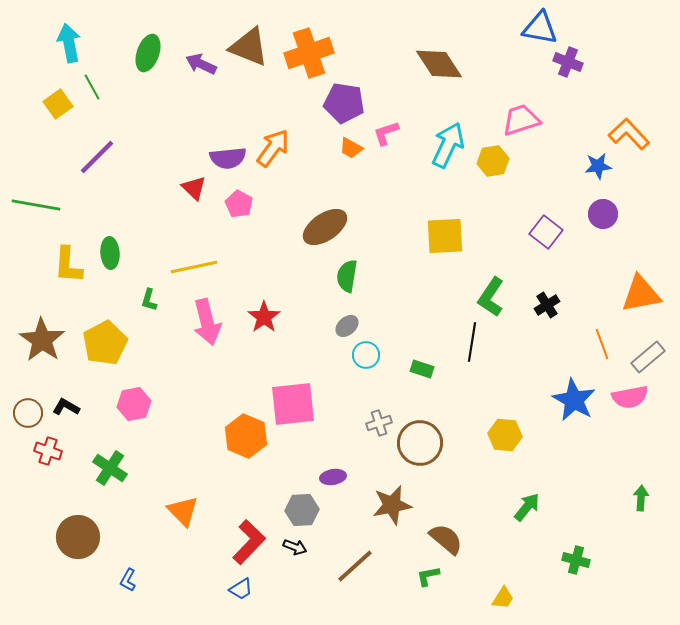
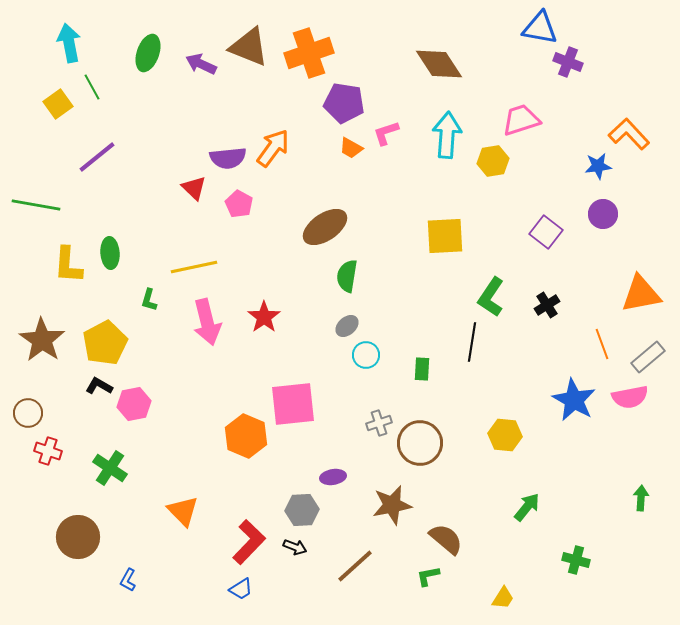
cyan arrow at (448, 145): moved 1 px left, 10 px up; rotated 21 degrees counterclockwise
purple line at (97, 157): rotated 6 degrees clockwise
green rectangle at (422, 369): rotated 75 degrees clockwise
black L-shape at (66, 407): moved 33 px right, 21 px up
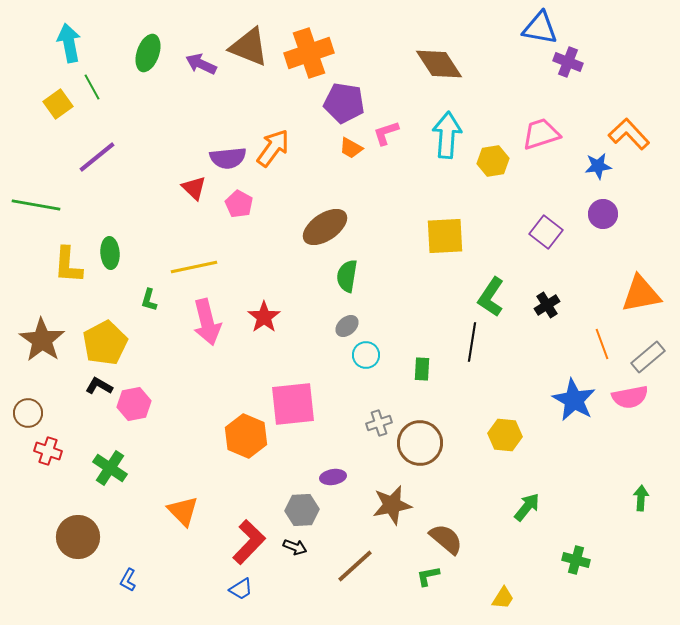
pink trapezoid at (521, 120): moved 20 px right, 14 px down
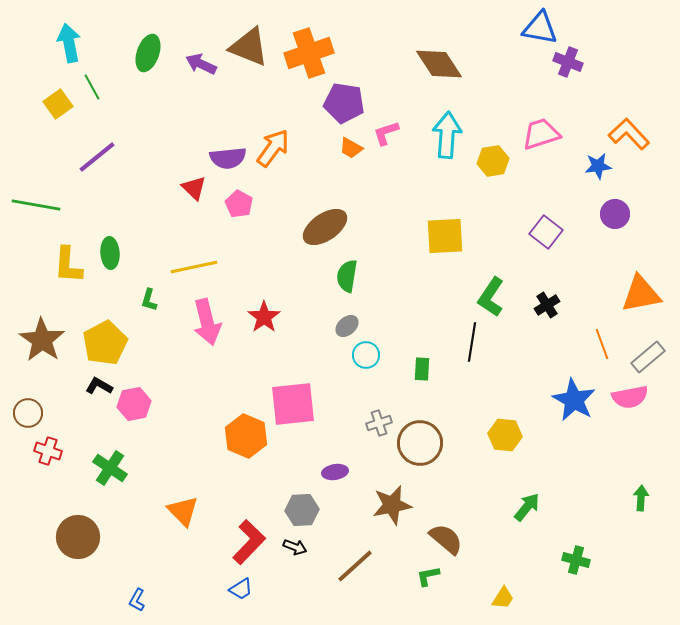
purple circle at (603, 214): moved 12 px right
purple ellipse at (333, 477): moved 2 px right, 5 px up
blue L-shape at (128, 580): moved 9 px right, 20 px down
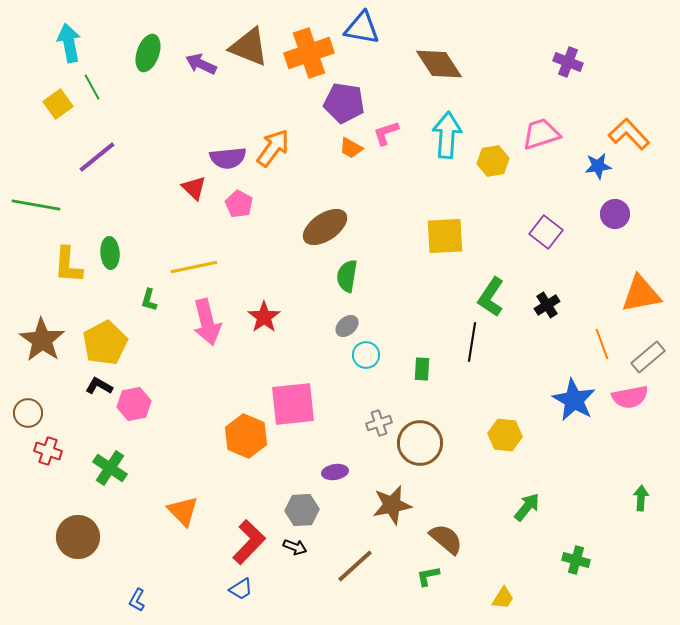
blue triangle at (540, 28): moved 178 px left
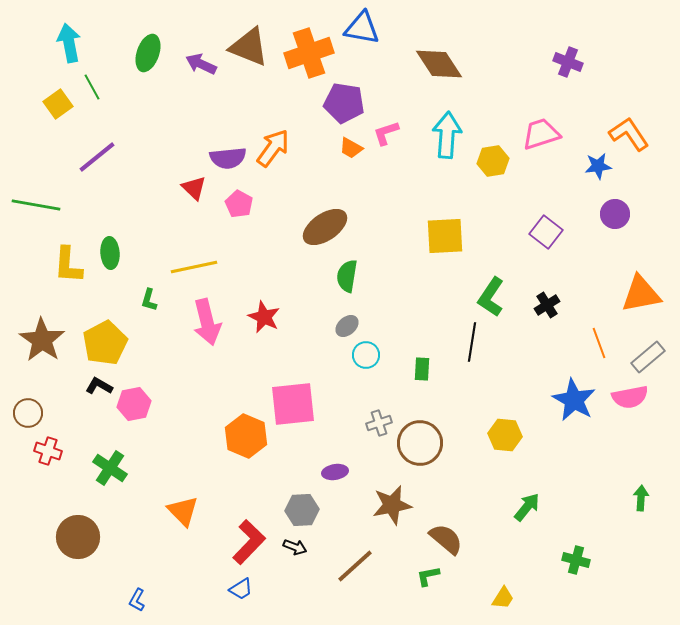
orange L-shape at (629, 134): rotated 9 degrees clockwise
red star at (264, 317): rotated 12 degrees counterclockwise
orange line at (602, 344): moved 3 px left, 1 px up
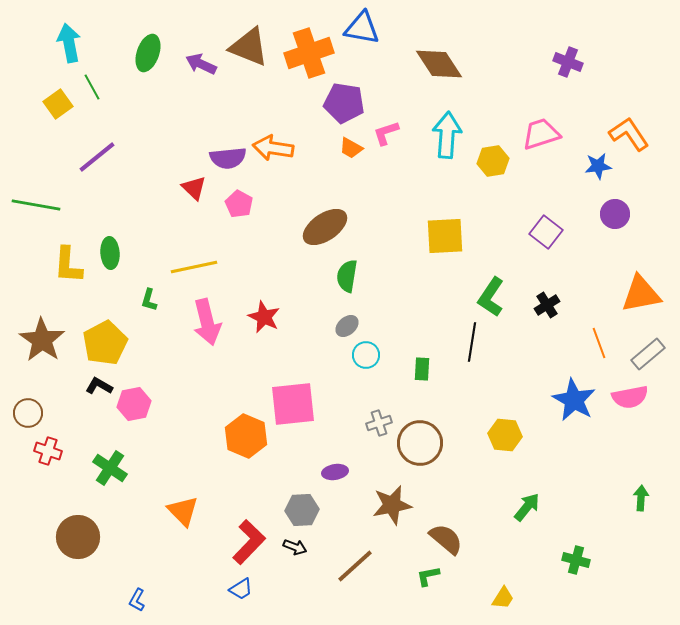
orange arrow at (273, 148): rotated 117 degrees counterclockwise
gray rectangle at (648, 357): moved 3 px up
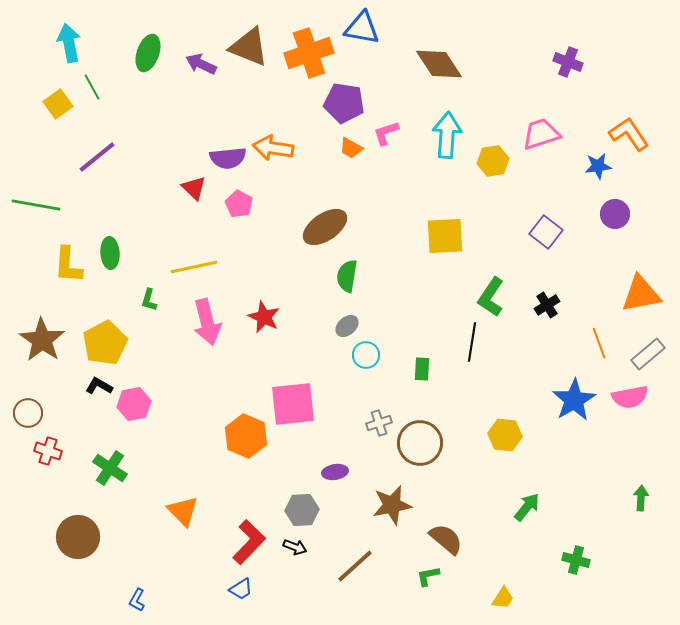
blue star at (574, 400): rotated 12 degrees clockwise
